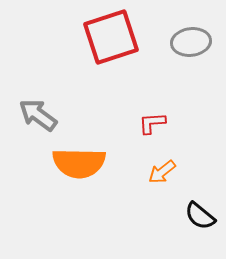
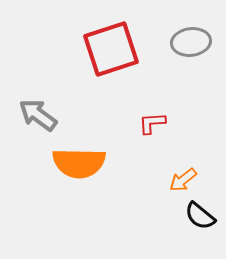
red square: moved 12 px down
orange arrow: moved 21 px right, 8 px down
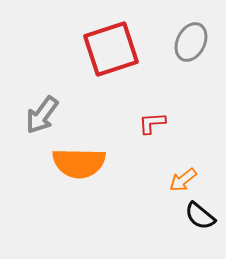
gray ellipse: rotated 57 degrees counterclockwise
gray arrow: moved 4 px right; rotated 90 degrees counterclockwise
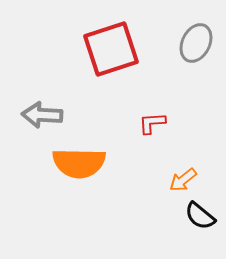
gray ellipse: moved 5 px right, 1 px down
gray arrow: rotated 57 degrees clockwise
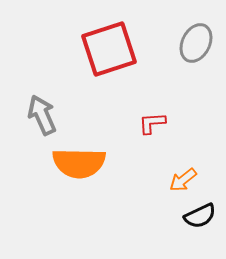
red square: moved 2 px left
gray arrow: rotated 63 degrees clockwise
black semicircle: rotated 64 degrees counterclockwise
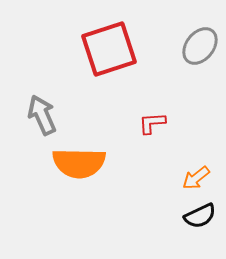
gray ellipse: moved 4 px right, 3 px down; rotated 12 degrees clockwise
orange arrow: moved 13 px right, 2 px up
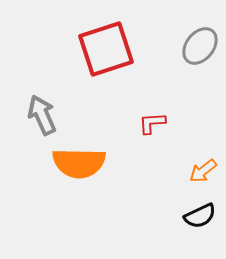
red square: moved 3 px left
orange arrow: moved 7 px right, 7 px up
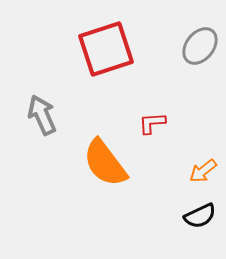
orange semicircle: moved 26 px right; rotated 52 degrees clockwise
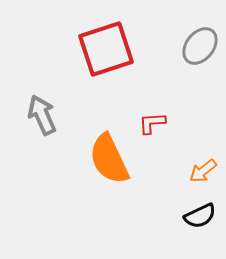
orange semicircle: moved 4 px right, 4 px up; rotated 12 degrees clockwise
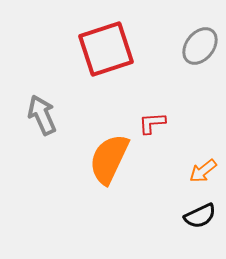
orange semicircle: rotated 50 degrees clockwise
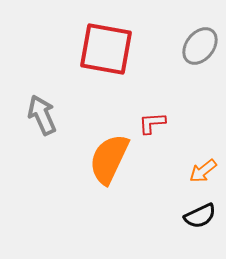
red square: rotated 28 degrees clockwise
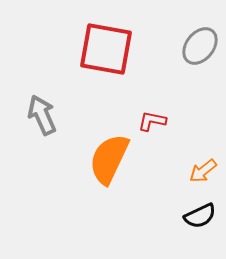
red L-shape: moved 2 px up; rotated 16 degrees clockwise
